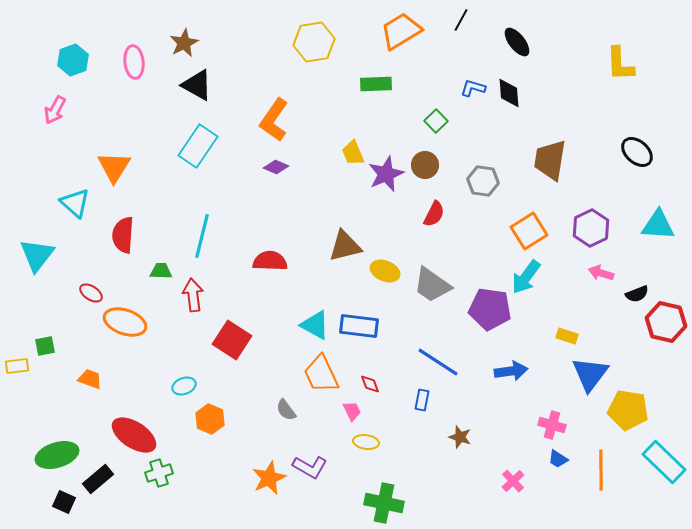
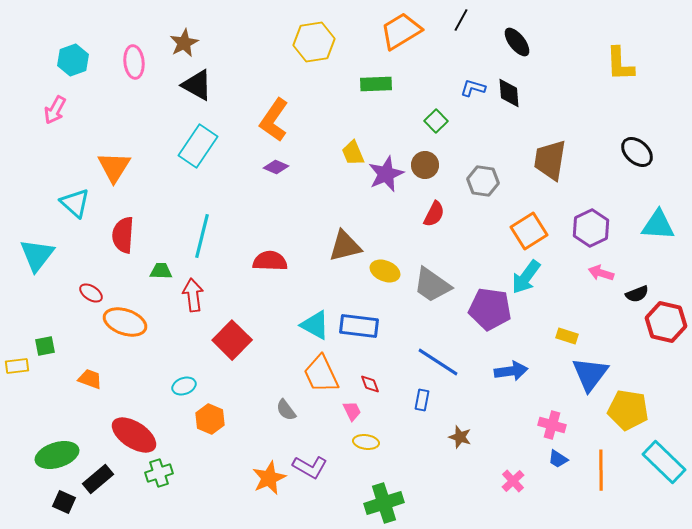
red square at (232, 340): rotated 12 degrees clockwise
green cross at (384, 503): rotated 30 degrees counterclockwise
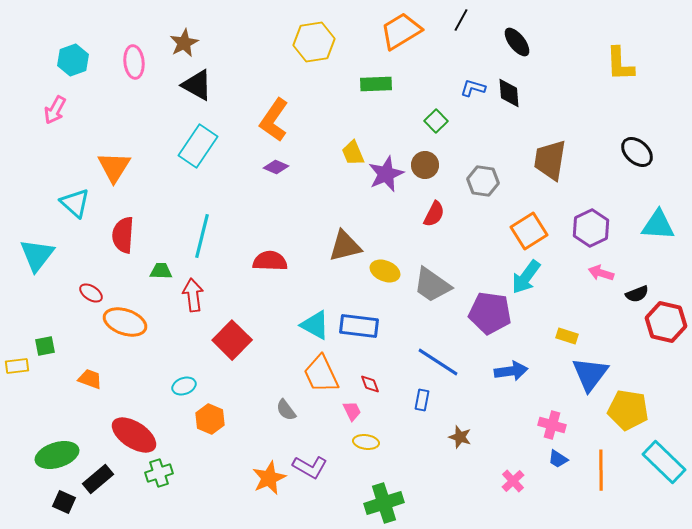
purple pentagon at (490, 309): moved 4 px down
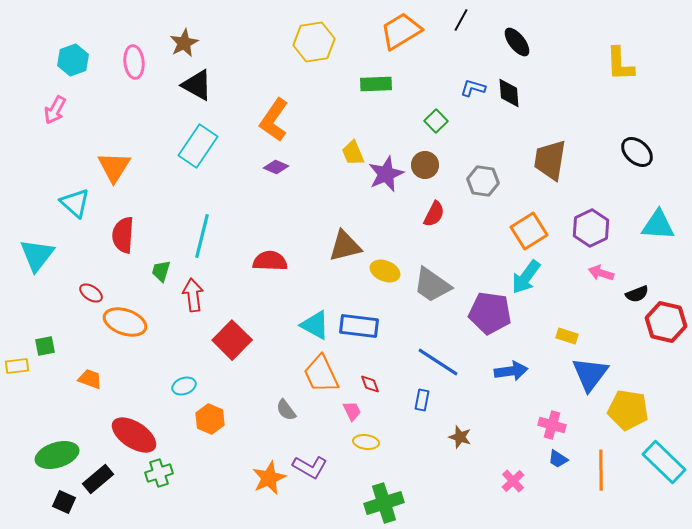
green trapezoid at (161, 271): rotated 75 degrees counterclockwise
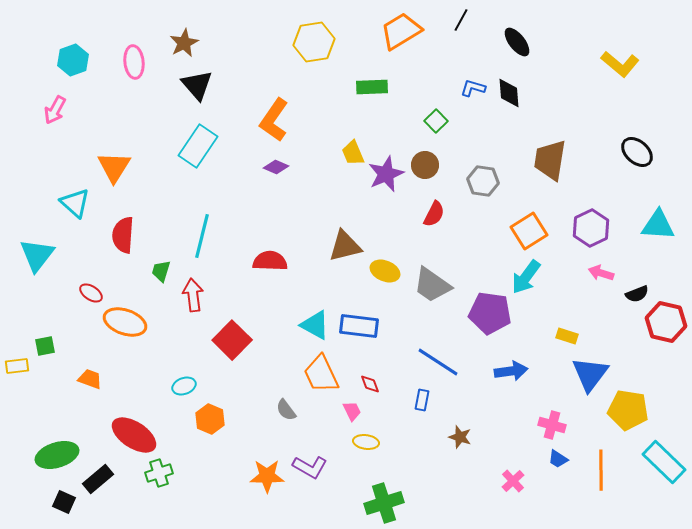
yellow L-shape at (620, 64): rotated 48 degrees counterclockwise
green rectangle at (376, 84): moved 4 px left, 3 px down
black triangle at (197, 85): rotated 20 degrees clockwise
orange star at (269, 478): moved 2 px left, 2 px up; rotated 24 degrees clockwise
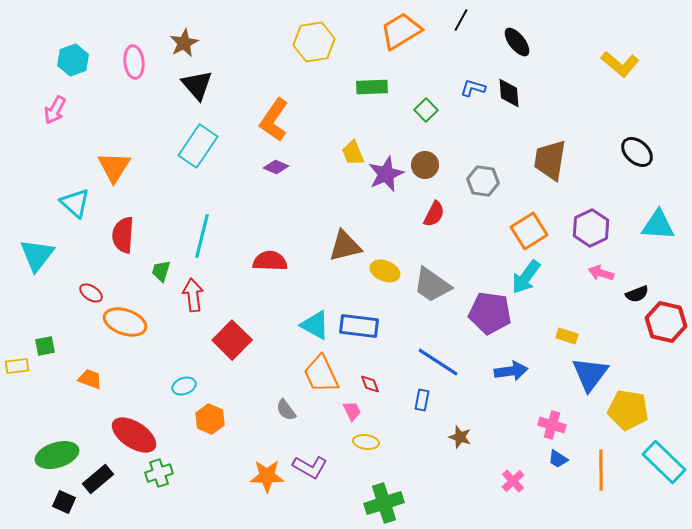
green square at (436, 121): moved 10 px left, 11 px up
